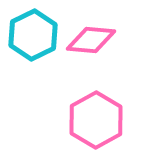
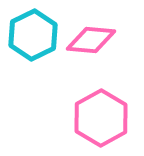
pink hexagon: moved 5 px right, 2 px up
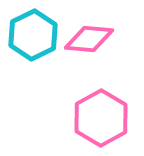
pink diamond: moved 2 px left, 1 px up
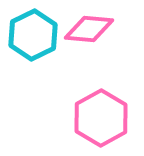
pink diamond: moved 10 px up
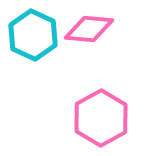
cyan hexagon: rotated 9 degrees counterclockwise
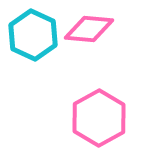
pink hexagon: moved 2 px left
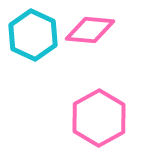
pink diamond: moved 1 px right, 1 px down
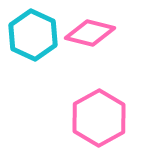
pink diamond: moved 3 px down; rotated 9 degrees clockwise
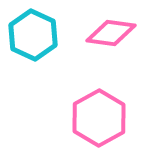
pink diamond: moved 21 px right; rotated 6 degrees counterclockwise
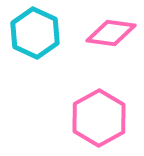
cyan hexagon: moved 2 px right, 2 px up
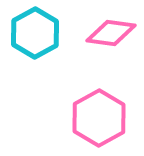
cyan hexagon: rotated 6 degrees clockwise
